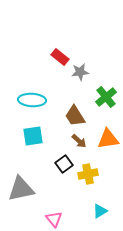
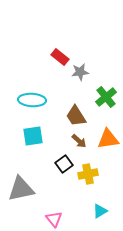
brown trapezoid: moved 1 px right
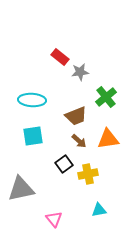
brown trapezoid: rotated 80 degrees counterclockwise
cyan triangle: moved 1 px left, 1 px up; rotated 21 degrees clockwise
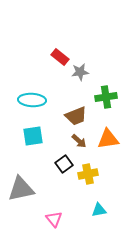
green cross: rotated 30 degrees clockwise
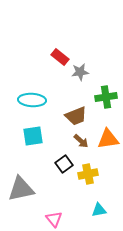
brown arrow: moved 2 px right
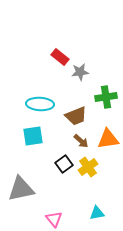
cyan ellipse: moved 8 px right, 4 px down
yellow cross: moved 7 px up; rotated 24 degrees counterclockwise
cyan triangle: moved 2 px left, 3 px down
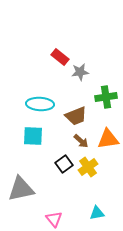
cyan square: rotated 10 degrees clockwise
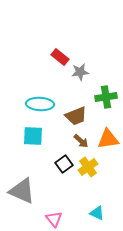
gray triangle: moved 1 px right, 2 px down; rotated 36 degrees clockwise
cyan triangle: rotated 35 degrees clockwise
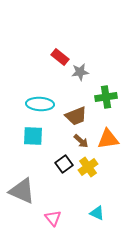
pink triangle: moved 1 px left, 1 px up
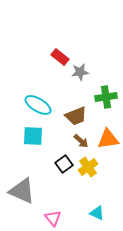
cyan ellipse: moved 2 px left, 1 px down; rotated 28 degrees clockwise
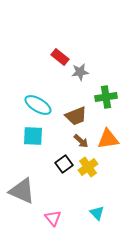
cyan triangle: rotated 21 degrees clockwise
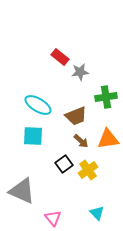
yellow cross: moved 3 px down
